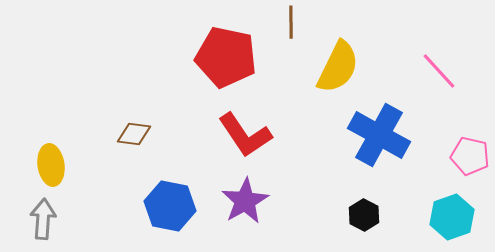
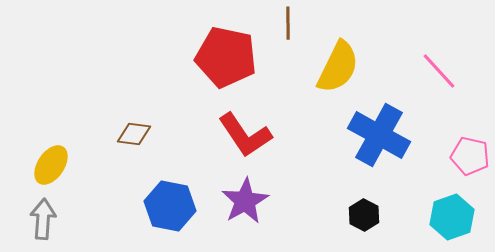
brown line: moved 3 px left, 1 px down
yellow ellipse: rotated 42 degrees clockwise
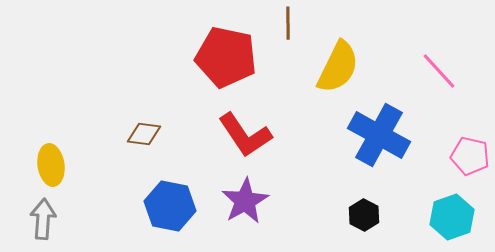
brown diamond: moved 10 px right
yellow ellipse: rotated 42 degrees counterclockwise
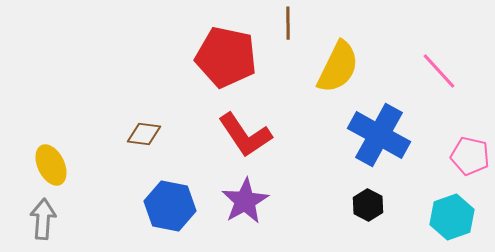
yellow ellipse: rotated 18 degrees counterclockwise
black hexagon: moved 4 px right, 10 px up
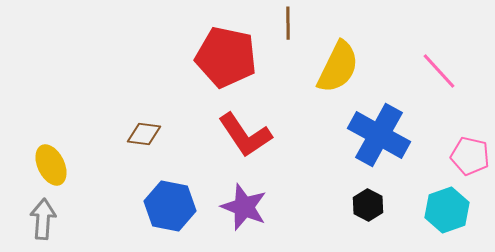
purple star: moved 1 px left, 6 px down; rotated 21 degrees counterclockwise
cyan hexagon: moved 5 px left, 7 px up
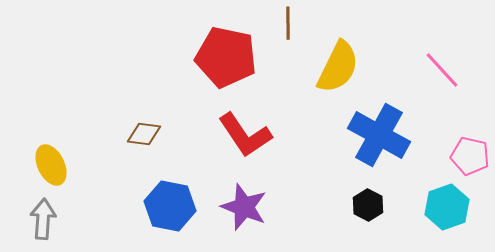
pink line: moved 3 px right, 1 px up
cyan hexagon: moved 3 px up
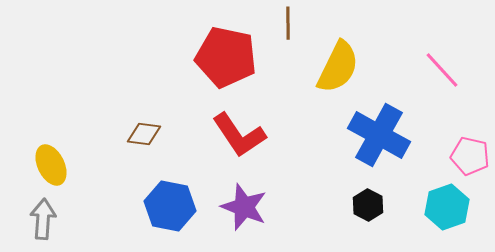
red L-shape: moved 6 px left
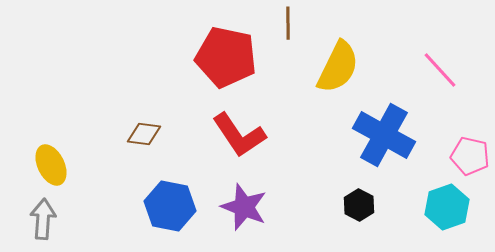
pink line: moved 2 px left
blue cross: moved 5 px right
black hexagon: moved 9 px left
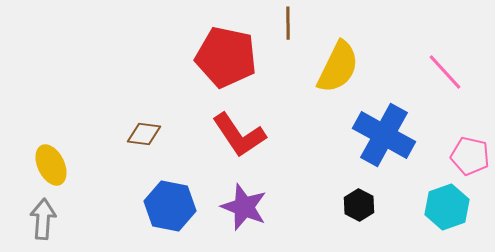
pink line: moved 5 px right, 2 px down
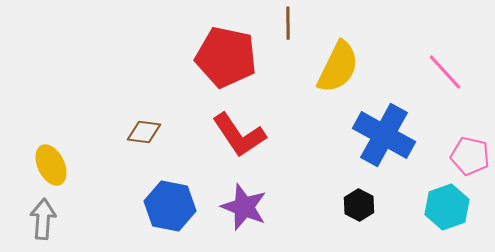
brown diamond: moved 2 px up
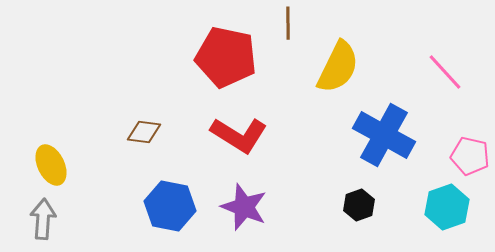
red L-shape: rotated 24 degrees counterclockwise
black hexagon: rotated 12 degrees clockwise
